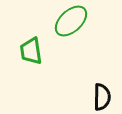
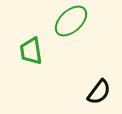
black semicircle: moved 3 px left, 5 px up; rotated 36 degrees clockwise
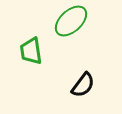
black semicircle: moved 16 px left, 7 px up
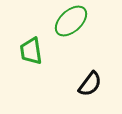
black semicircle: moved 7 px right, 1 px up
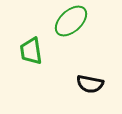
black semicircle: rotated 64 degrees clockwise
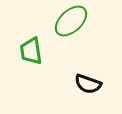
black semicircle: moved 2 px left; rotated 8 degrees clockwise
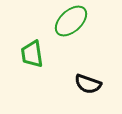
green trapezoid: moved 1 px right, 3 px down
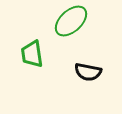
black semicircle: moved 12 px up; rotated 8 degrees counterclockwise
